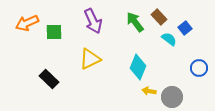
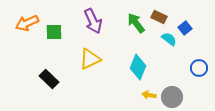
brown rectangle: rotated 21 degrees counterclockwise
green arrow: moved 1 px right, 1 px down
yellow arrow: moved 4 px down
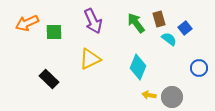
brown rectangle: moved 2 px down; rotated 49 degrees clockwise
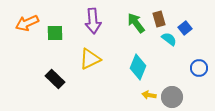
purple arrow: rotated 20 degrees clockwise
green square: moved 1 px right, 1 px down
black rectangle: moved 6 px right
